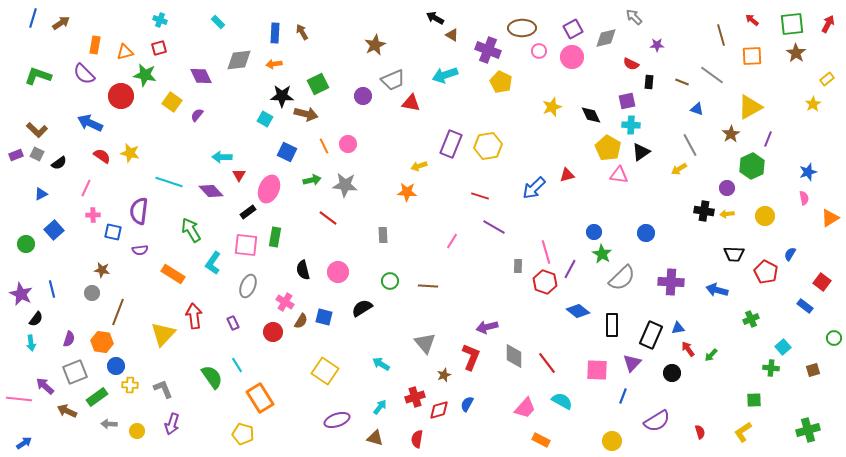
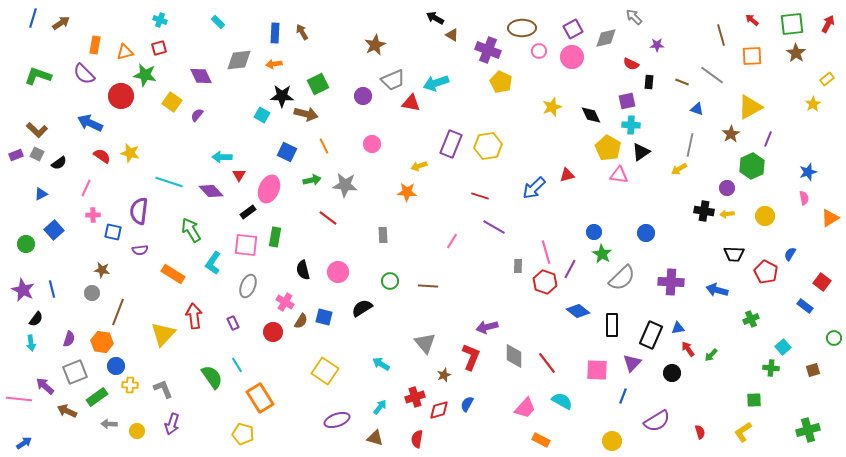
cyan arrow at (445, 75): moved 9 px left, 8 px down
cyan square at (265, 119): moved 3 px left, 4 px up
pink circle at (348, 144): moved 24 px right
gray line at (690, 145): rotated 40 degrees clockwise
purple star at (21, 294): moved 2 px right, 4 px up
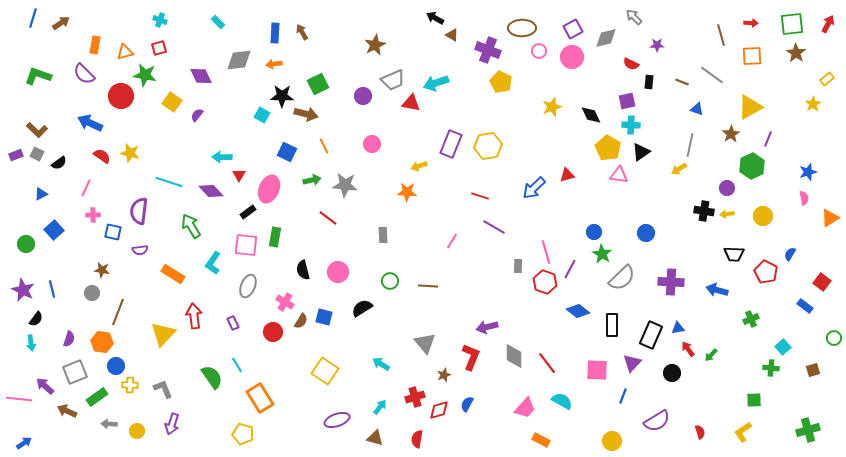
red arrow at (752, 20): moved 1 px left, 3 px down; rotated 144 degrees clockwise
yellow circle at (765, 216): moved 2 px left
green arrow at (191, 230): moved 4 px up
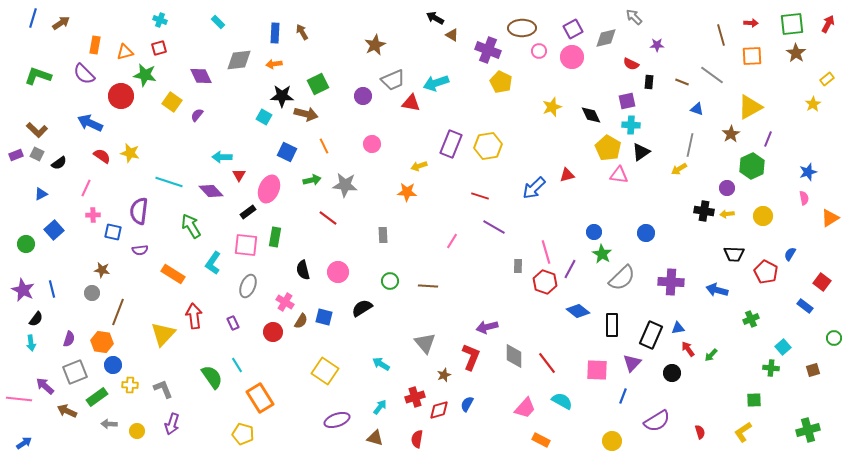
cyan square at (262, 115): moved 2 px right, 2 px down
blue circle at (116, 366): moved 3 px left, 1 px up
